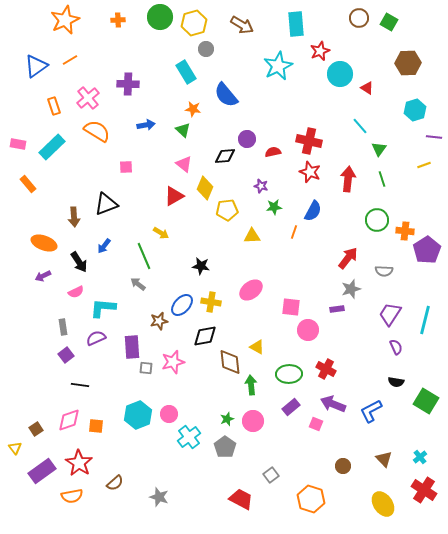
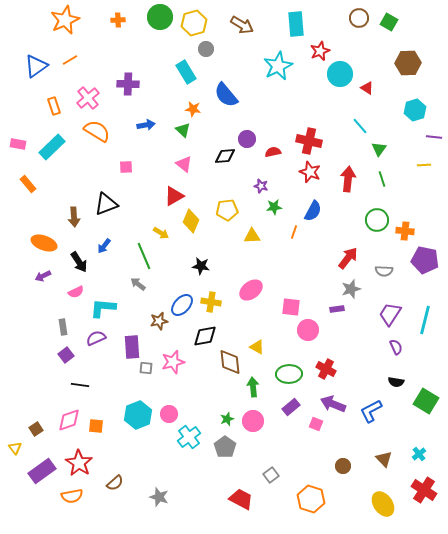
yellow line at (424, 165): rotated 16 degrees clockwise
yellow diamond at (205, 188): moved 14 px left, 33 px down
purple pentagon at (427, 250): moved 2 px left, 10 px down; rotated 28 degrees counterclockwise
green arrow at (251, 385): moved 2 px right, 2 px down
cyan cross at (420, 457): moved 1 px left, 3 px up
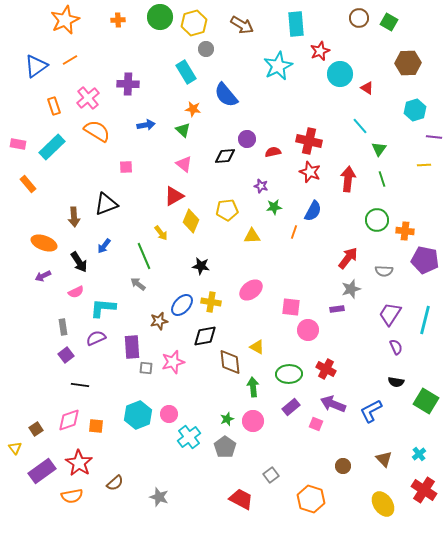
yellow arrow at (161, 233): rotated 21 degrees clockwise
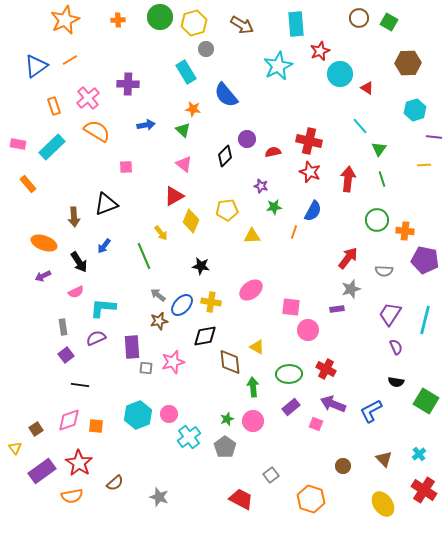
black diamond at (225, 156): rotated 40 degrees counterclockwise
gray arrow at (138, 284): moved 20 px right, 11 px down
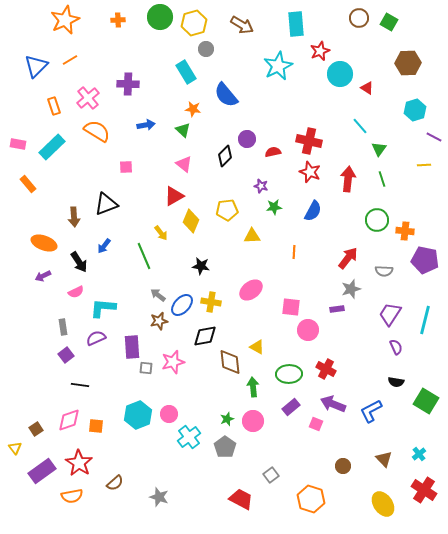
blue triangle at (36, 66): rotated 10 degrees counterclockwise
purple line at (434, 137): rotated 21 degrees clockwise
orange line at (294, 232): moved 20 px down; rotated 16 degrees counterclockwise
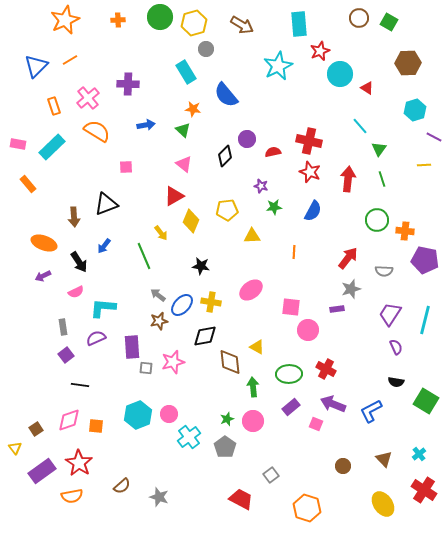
cyan rectangle at (296, 24): moved 3 px right
brown semicircle at (115, 483): moved 7 px right, 3 px down
orange hexagon at (311, 499): moved 4 px left, 9 px down
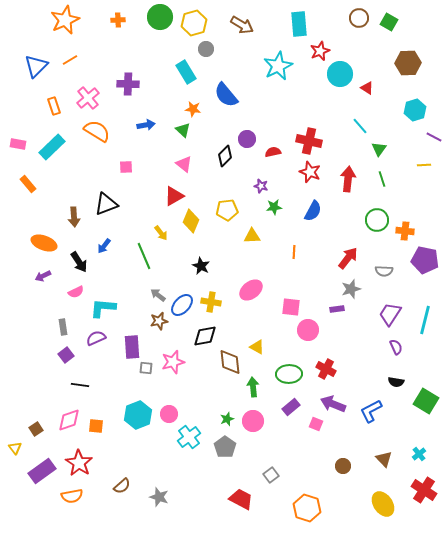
black star at (201, 266): rotated 18 degrees clockwise
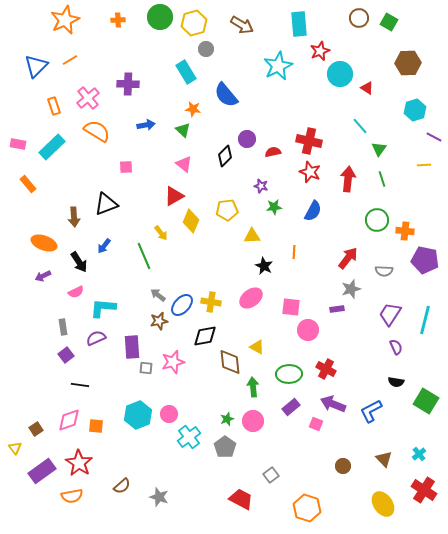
black star at (201, 266): moved 63 px right
pink ellipse at (251, 290): moved 8 px down
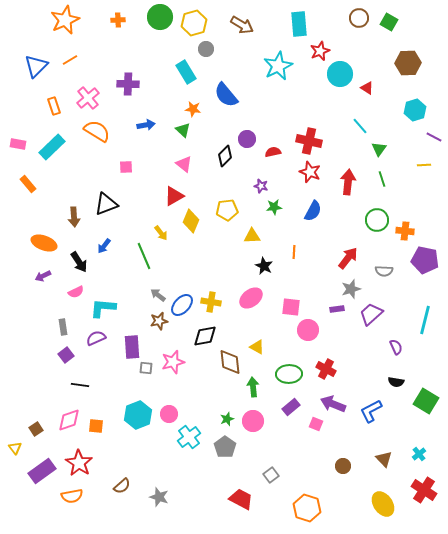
red arrow at (348, 179): moved 3 px down
purple trapezoid at (390, 314): moved 19 px left; rotated 15 degrees clockwise
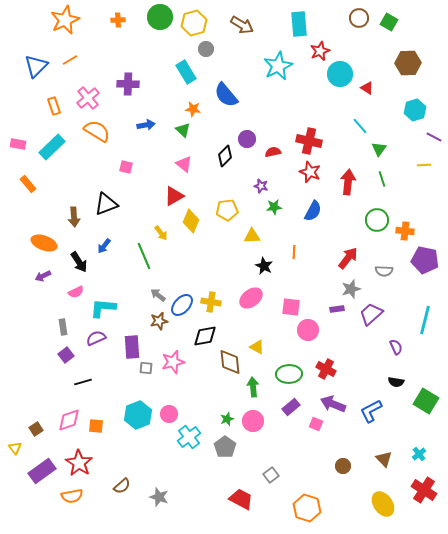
pink square at (126, 167): rotated 16 degrees clockwise
black line at (80, 385): moved 3 px right, 3 px up; rotated 24 degrees counterclockwise
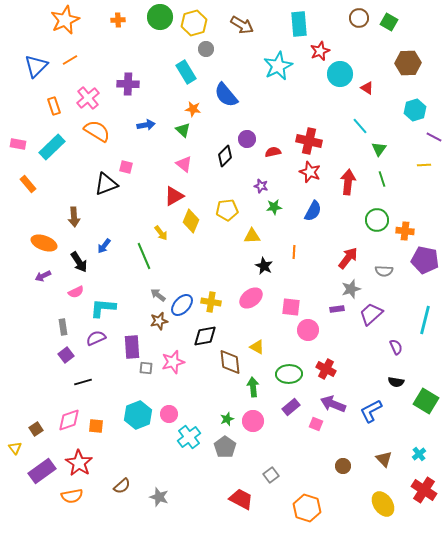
black triangle at (106, 204): moved 20 px up
